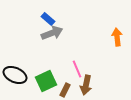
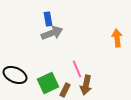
blue rectangle: rotated 40 degrees clockwise
orange arrow: moved 1 px down
green square: moved 2 px right, 2 px down
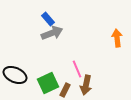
blue rectangle: rotated 32 degrees counterclockwise
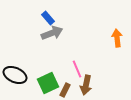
blue rectangle: moved 1 px up
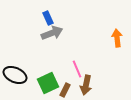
blue rectangle: rotated 16 degrees clockwise
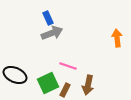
pink line: moved 9 px left, 3 px up; rotated 48 degrees counterclockwise
brown arrow: moved 2 px right
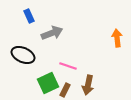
blue rectangle: moved 19 px left, 2 px up
black ellipse: moved 8 px right, 20 px up
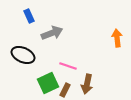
brown arrow: moved 1 px left, 1 px up
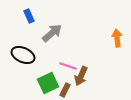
gray arrow: rotated 20 degrees counterclockwise
brown arrow: moved 6 px left, 8 px up; rotated 12 degrees clockwise
